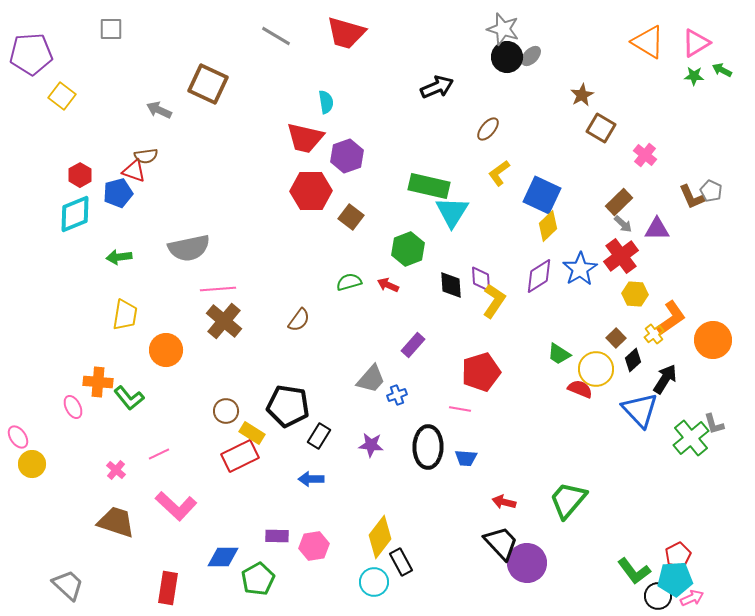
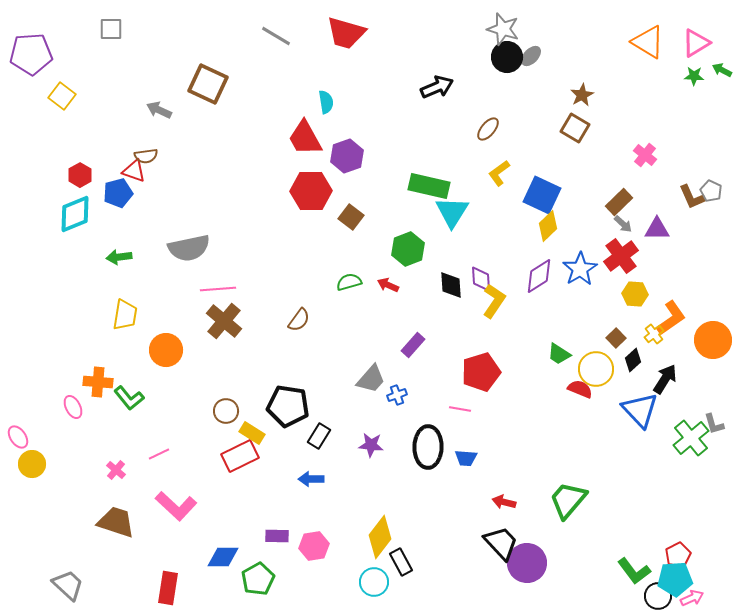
brown square at (601, 128): moved 26 px left
red trapezoid at (305, 138): rotated 48 degrees clockwise
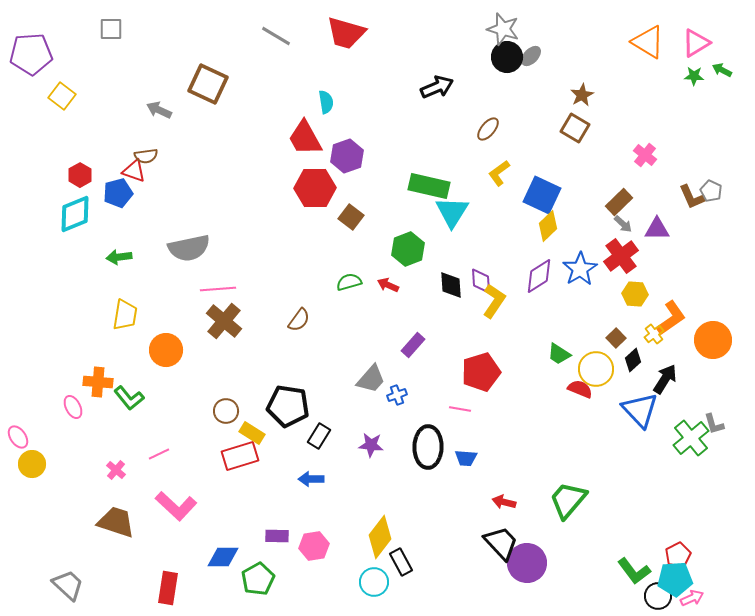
red hexagon at (311, 191): moved 4 px right, 3 px up
purple diamond at (481, 279): moved 2 px down
red rectangle at (240, 456): rotated 9 degrees clockwise
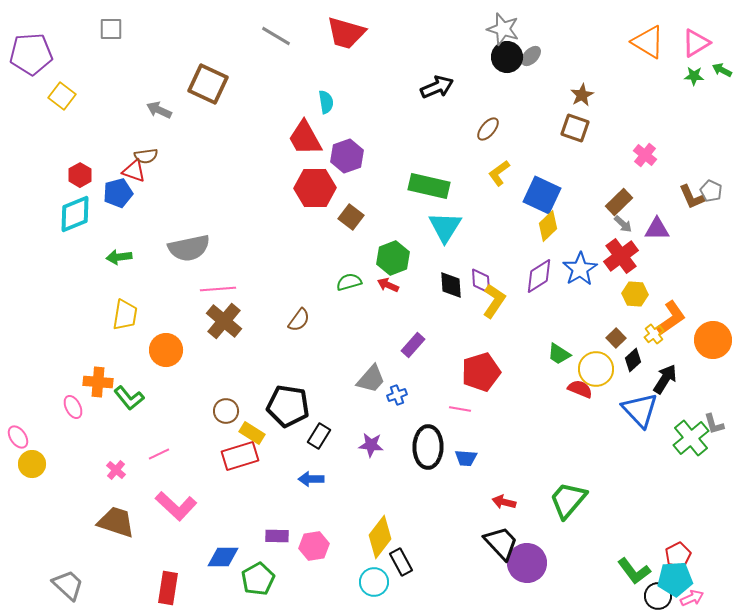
brown square at (575, 128): rotated 12 degrees counterclockwise
cyan triangle at (452, 212): moved 7 px left, 15 px down
green hexagon at (408, 249): moved 15 px left, 9 px down
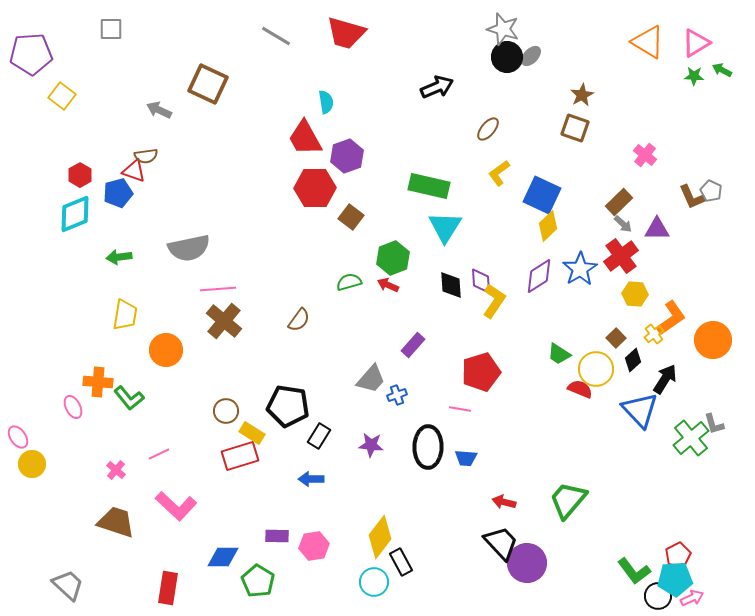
green pentagon at (258, 579): moved 2 px down; rotated 12 degrees counterclockwise
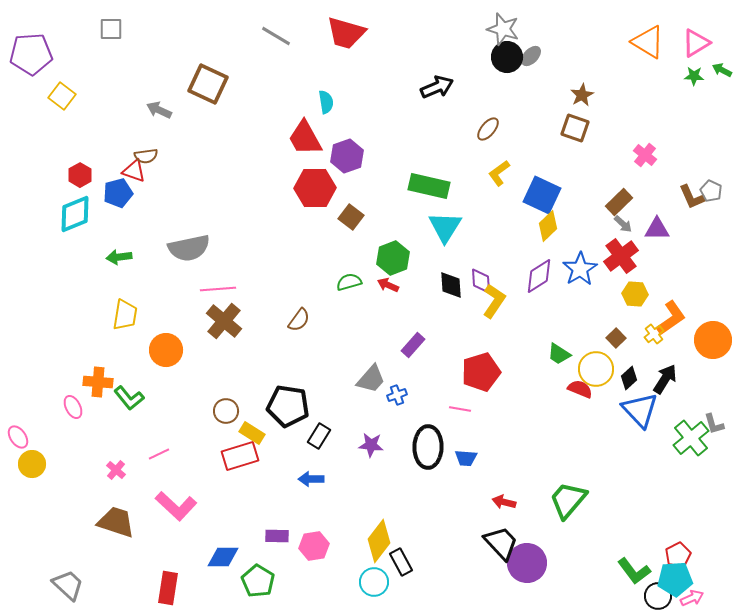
black diamond at (633, 360): moved 4 px left, 18 px down
yellow diamond at (380, 537): moved 1 px left, 4 px down
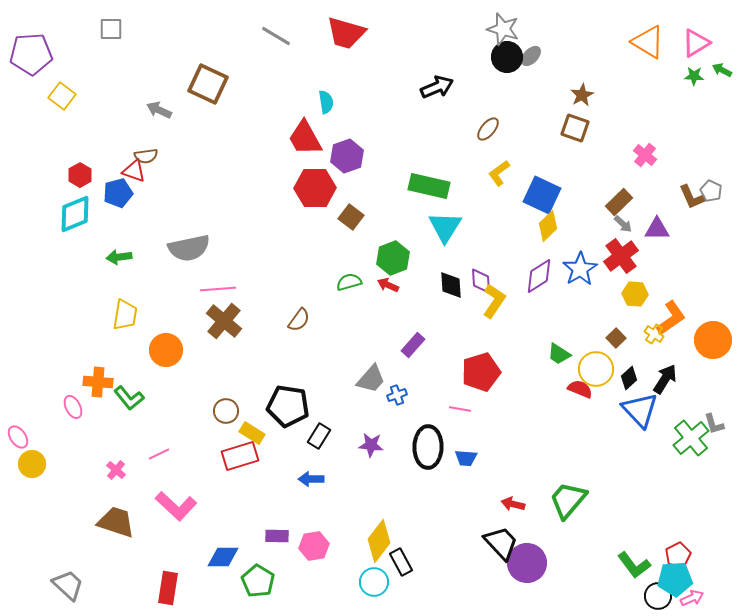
yellow cross at (654, 334): rotated 18 degrees counterclockwise
red arrow at (504, 502): moved 9 px right, 2 px down
green L-shape at (634, 571): moved 6 px up
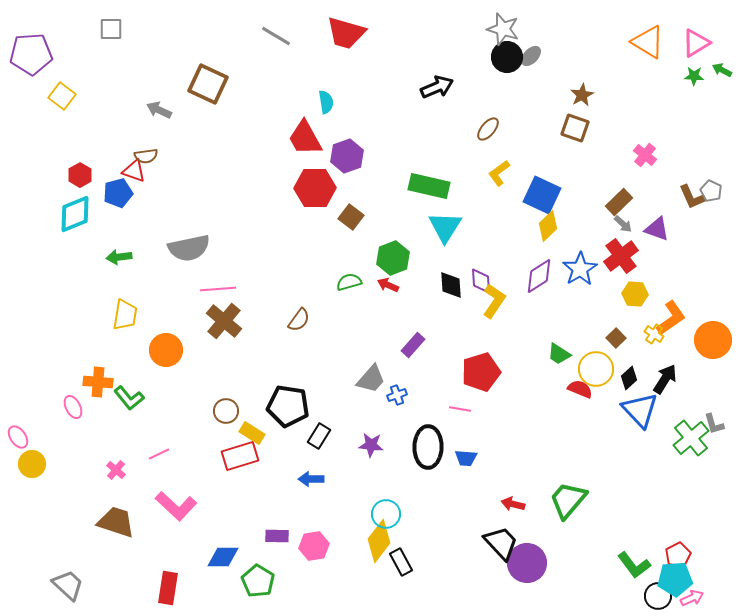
purple triangle at (657, 229): rotated 20 degrees clockwise
cyan circle at (374, 582): moved 12 px right, 68 px up
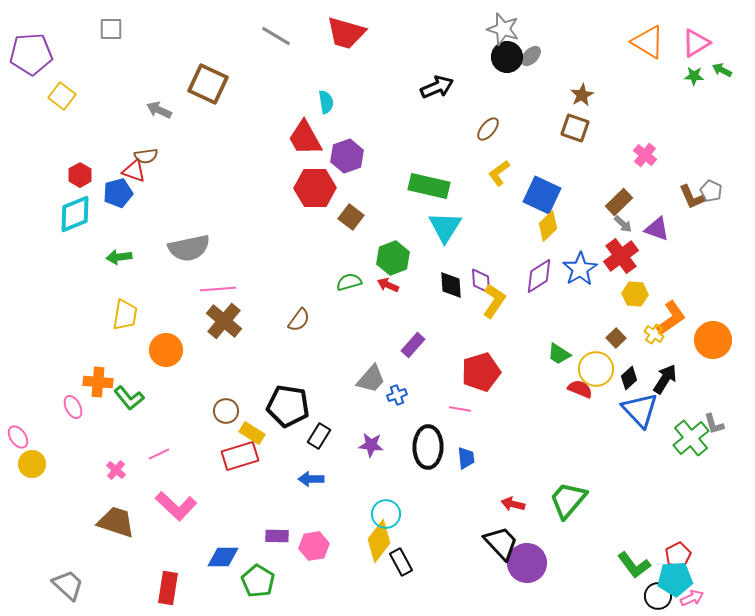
blue trapezoid at (466, 458): rotated 100 degrees counterclockwise
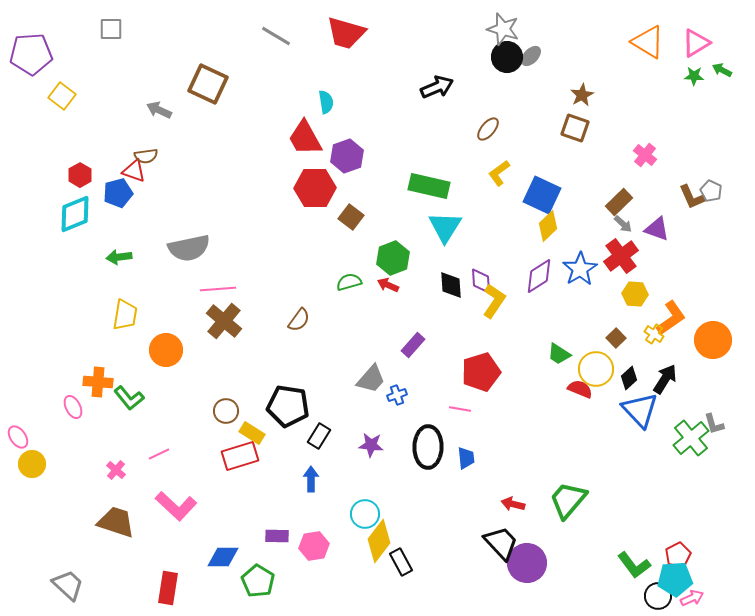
blue arrow at (311, 479): rotated 90 degrees clockwise
cyan circle at (386, 514): moved 21 px left
